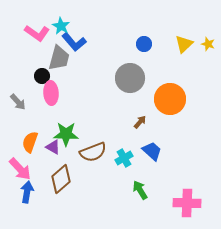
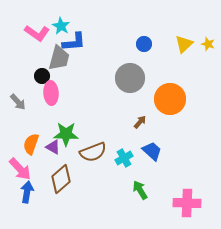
blue L-shape: rotated 55 degrees counterclockwise
orange semicircle: moved 1 px right, 2 px down
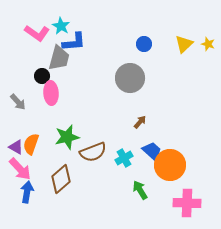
orange circle: moved 66 px down
green star: moved 1 px right, 3 px down; rotated 15 degrees counterclockwise
purple triangle: moved 37 px left
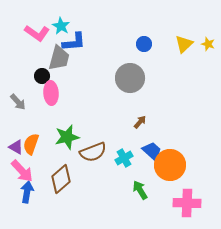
pink arrow: moved 2 px right, 2 px down
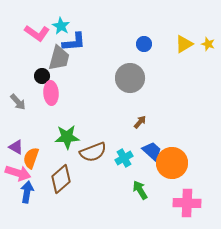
yellow triangle: rotated 12 degrees clockwise
green star: rotated 10 degrees clockwise
orange semicircle: moved 14 px down
orange circle: moved 2 px right, 2 px up
pink arrow: moved 4 px left, 2 px down; rotated 30 degrees counterclockwise
